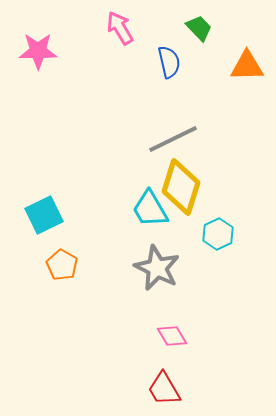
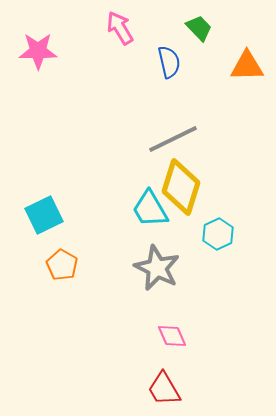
pink diamond: rotated 8 degrees clockwise
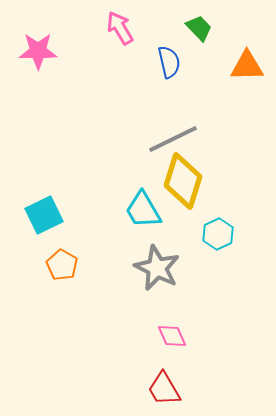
yellow diamond: moved 2 px right, 6 px up
cyan trapezoid: moved 7 px left, 1 px down
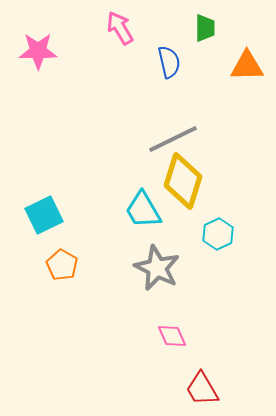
green trapezoid: moved 6 px right; rotated 44 degrees clockwise
red trapezoid: moved 38 px right
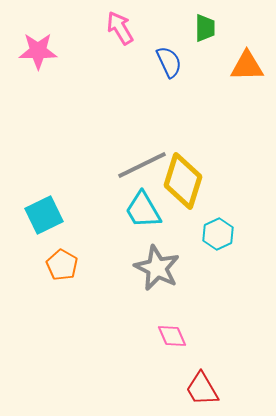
blue semicircle: rotated 12 degrees counterclockwise
gray line: moved 31 px left, 26 px down
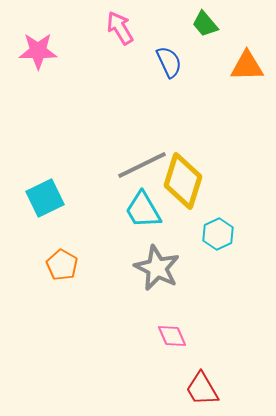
green trapezoid: moved 4 px up; rotated 140 degrees clockwise
cyan square: moved 1 px right, 17 px up
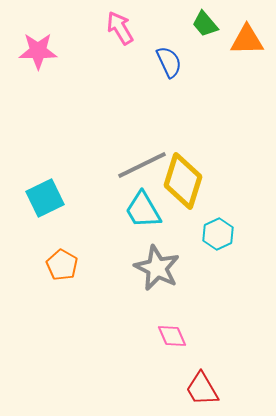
orange triangle: moved 26 px up
